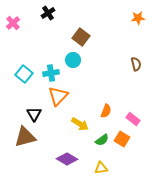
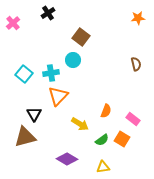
yellow triangle: moved 2 px right, 1 px up
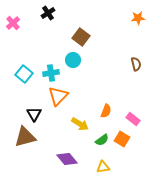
purple diamond: rotated 20 degrees clockwise
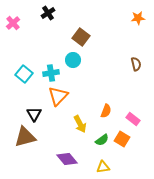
yellow arrow: rotated 30 degrees clockwise
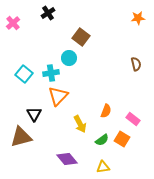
cyan circle: moved 4 px left, 2 px up
brown triangle: moved 4 px left
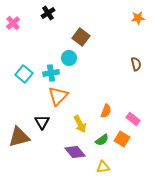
black triangle: moved 8 px right, 8 px down
brown triangle: moved 2 px left
purple diamond: moved 8 px right, 7 px up
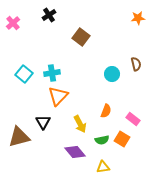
black cross: moved 1 px right, 2 px down
cyan circle: moved 43 px right, 16 px down
cyan cross: moved 1 px right
black triangle: moved 1 px right
green semicircle: rotated 24 degrees clockwise
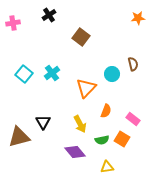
pink cross: rotated 32 degrees clockwise
brown semicircle: moved 3 px left
cyan cross: rotated 28 degrees counterclockwise
orange triangle: moved 28 px right, 8 px up
yellow triangle: moved 4 px right
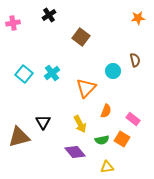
brown semicircle: moved 2 px right, 4 px up
cyan circle: moved 1 px right, 3 px up
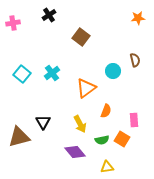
cyan square: moved 2 px left
orange triangle: rotated 10 degrees clockwise
pink rectangle: moved 1 px right, 1 px down; rotated 48 degrees clockwise
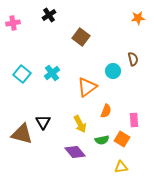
brown semicircle: moved 2 px left, 1 px up
orange triangle: moved 1 px right, 1 px up
brown triangle: moved 3 px right, 3 px up; rotated 30 degrees clockwise
yellow triangle: moved 14 px right
